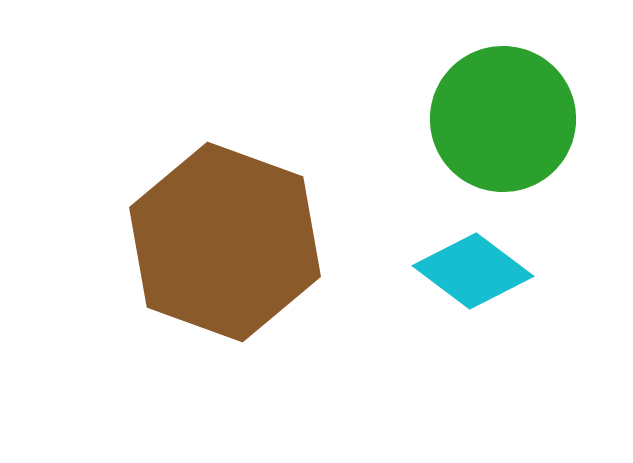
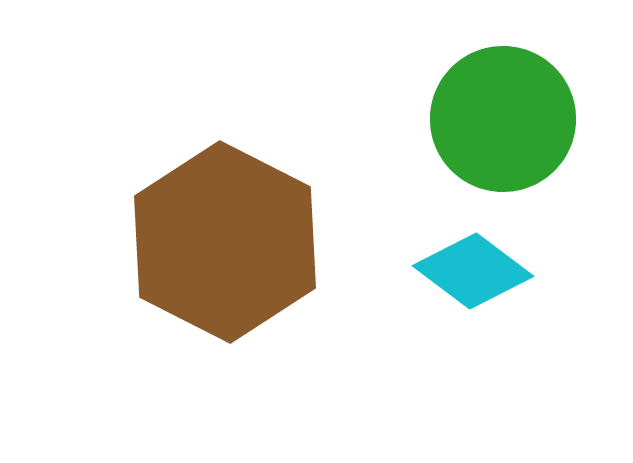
brown hexagon: rotated 7 degrees clockwise
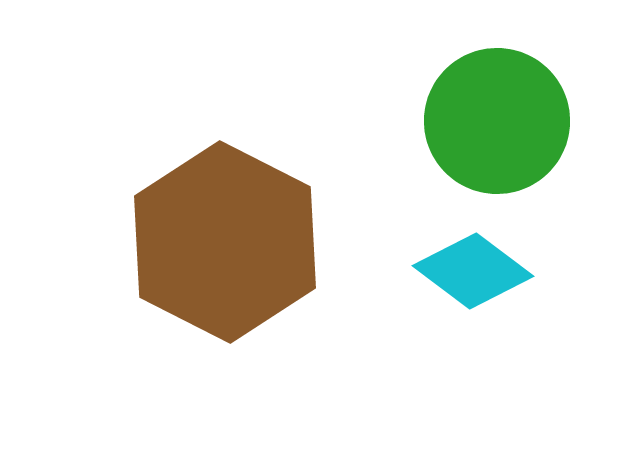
green circle: moved 6 px left, 2 px down
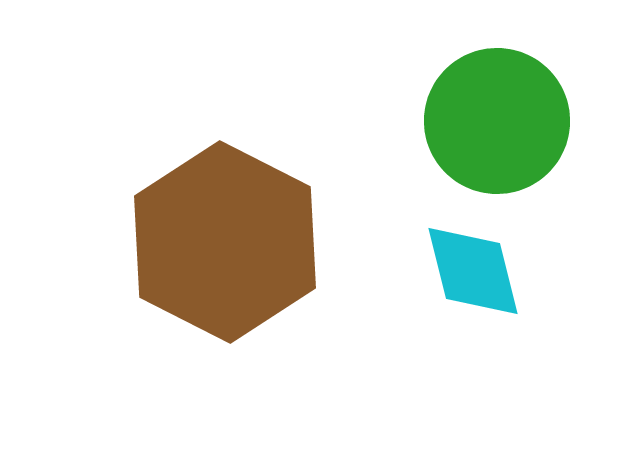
cyan diamond: rotated 39 degrees clockwise
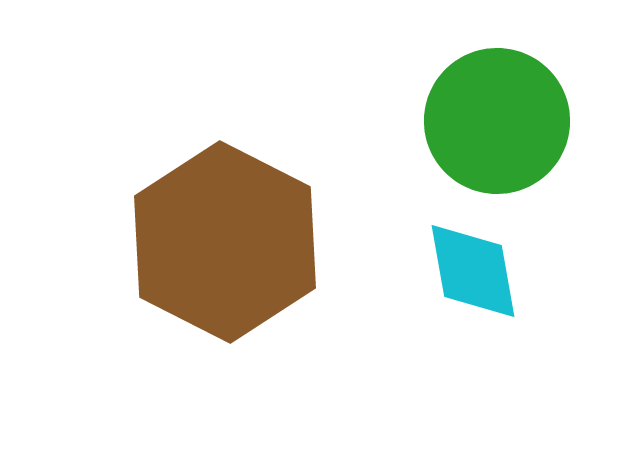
cyan diamond: rotated 4 degrees clockwise
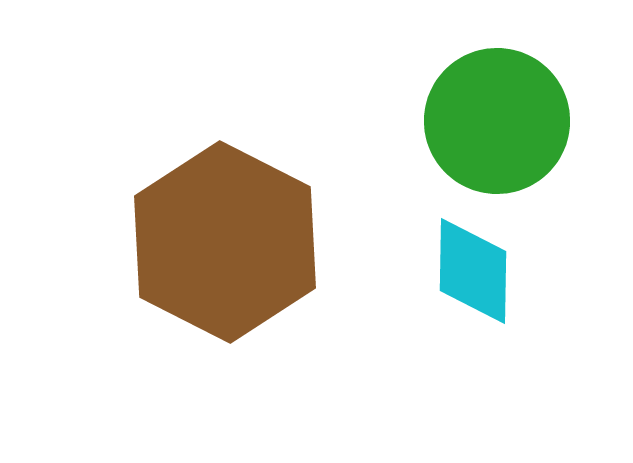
cyan diamond: rotated 11 degrees clockwise
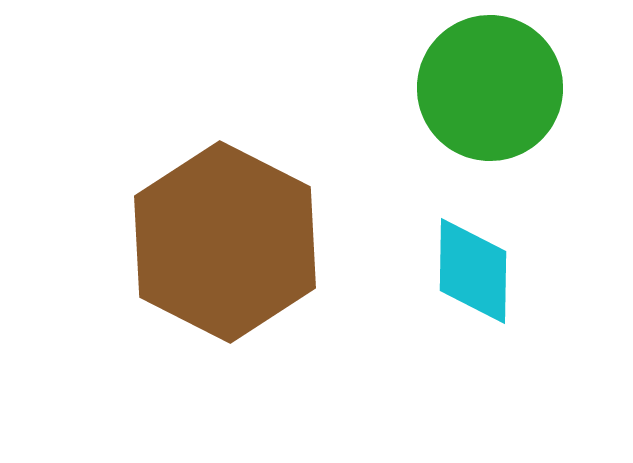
green circle: moved 7 px left, 33 px up
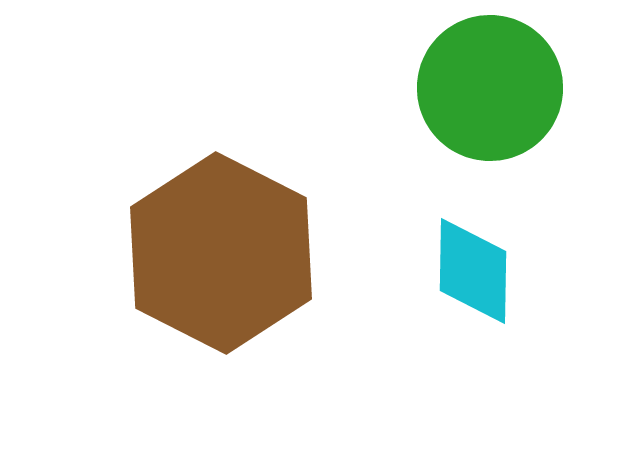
brown hexagon: moved 4 px left, 11 px down
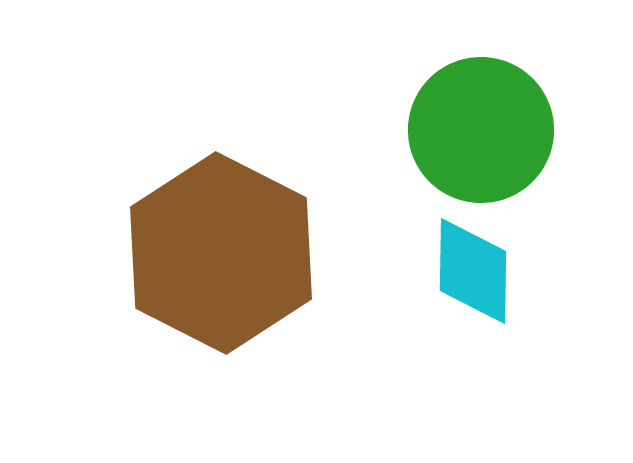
green circle: moved 9 px left, 42 px down
